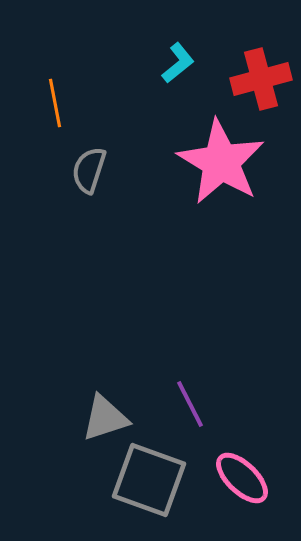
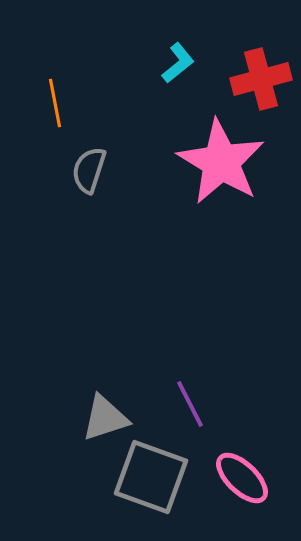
gray square: moved 2 px right, 3 px up
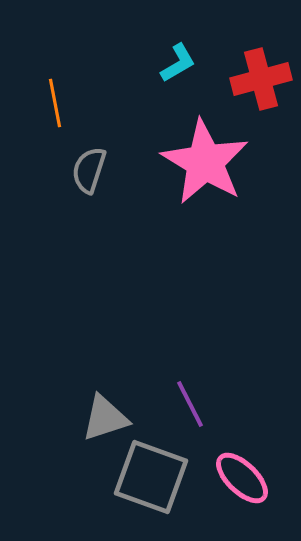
cyan L-shape: rotated 9 degrees clockwise
pink star: moved 16 px left
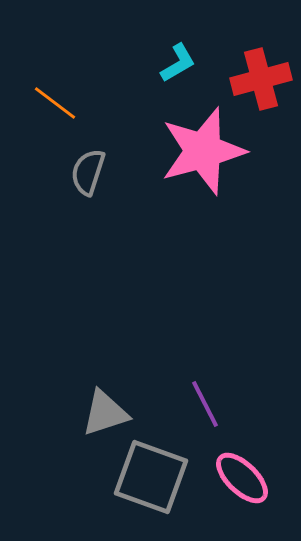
orange line: rotated 42 degrees counterclockwise
pink star: moved 2 px left, 11 px up; rotated 26 degrees clockwise
gray semicircle: moved 1 px left, 2 px down
purple line: moved 15 px right
gray triangle: moved 5 px up
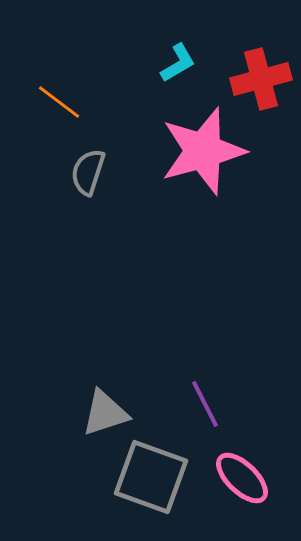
orange line: moved 4 px right, 1 px up
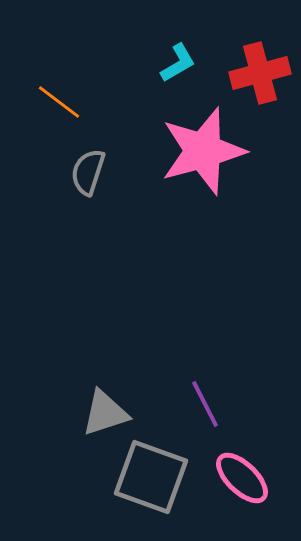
red cross: moved 1 px left, 6 px up
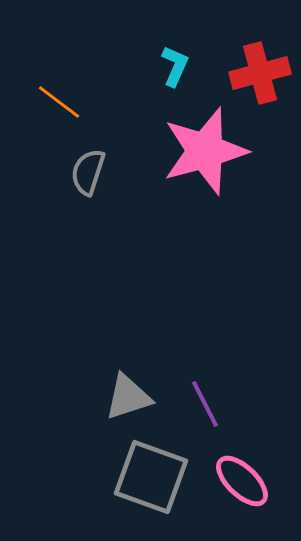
cyan L-shape: moved 3 px left, 3 px down; rotated 36 degrees counterclockwise
pink star: moved 2 px right
gray triangle: moved 23 px right, 16 px up
pink ellipse: moved 3 px down
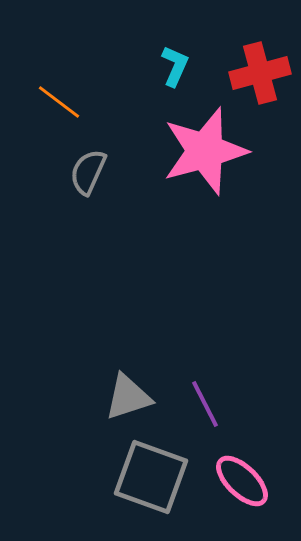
gray semicircle: rotated 6 degrees clockwise
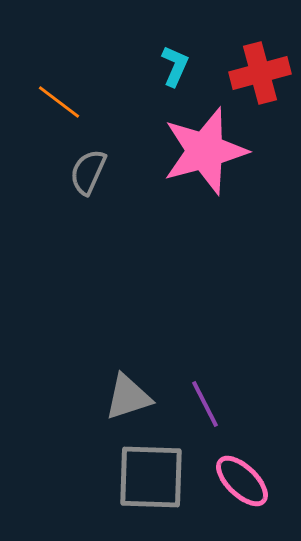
gray square: rotated 18 degrees counterclockwise
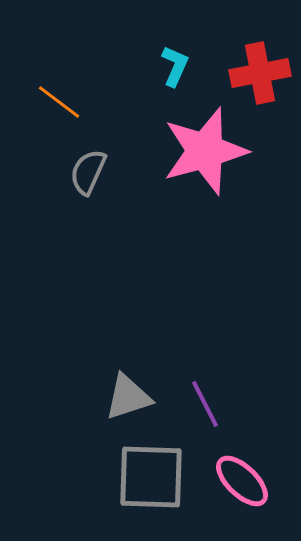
red cross: rotated 4 degrees clockwise
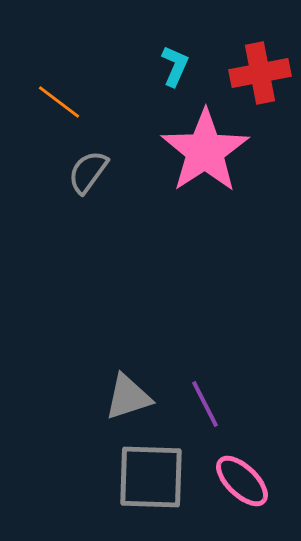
pink star: rotated 18 degrees counterclockwise
gray semicircle: rotated 12 degrees clockwise
